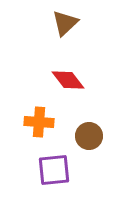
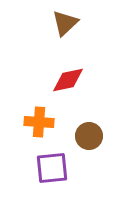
red diamond: rotated 64 degrees counterclockwise
purple square: moved 2 px left, 2 px up
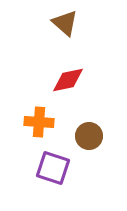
brown triangle: rotated 36 degrees counterclockwise
purple square: moved 1 px right; rotated 24 degrees clockwise
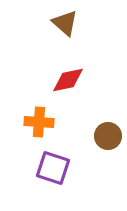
brown circle: moved 19 px right
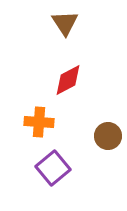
brown triangle: rotated 16 degrees clockwise
red diamond: rotated 16 degrees counterclockwise
purple square: rotated 32 degrees clockwise
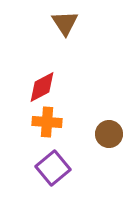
red diamond: moved 26 px left, 7 px down
orange cross: moved 8 px right
brown circle: moved 1 px right, 2 px up
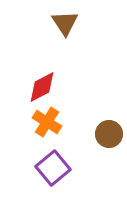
orange cross: rotated 28 degrees clockwise
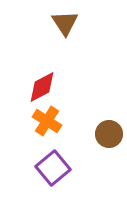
orange cross: moved 1 px up
